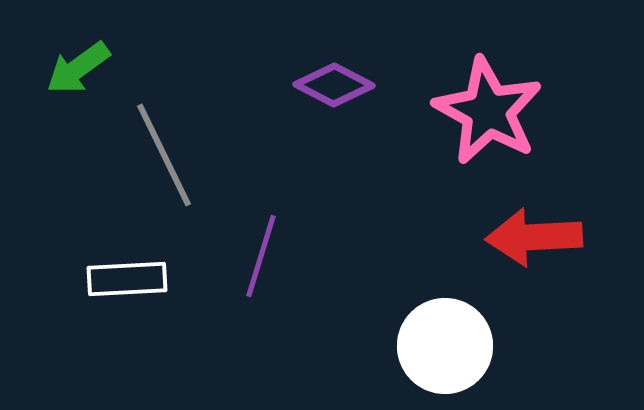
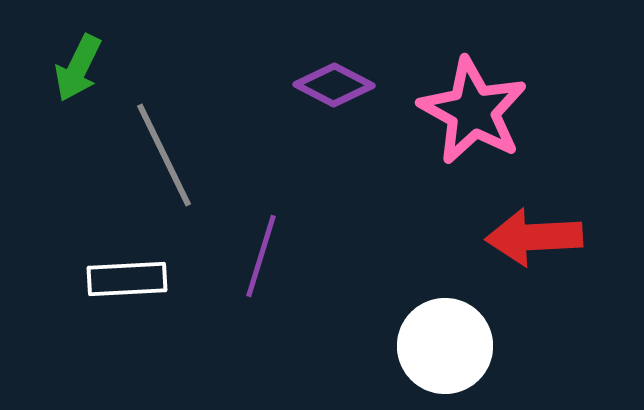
green arrow: rotated 28 degrees counterclockwise
pink star: moved 15 px left
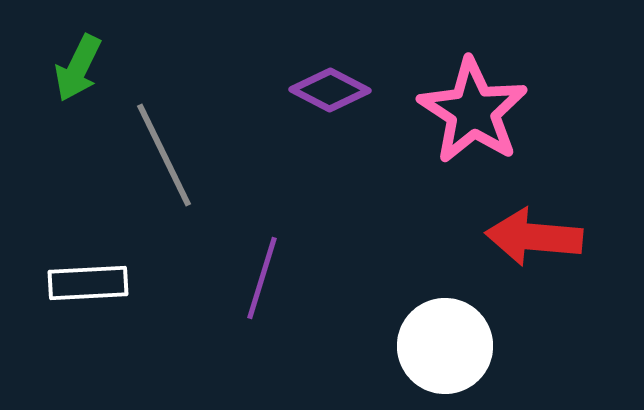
purple diamond: moved 4 px left, 5 px down
pink star: rotated 4 degrees clockwise
red arrow: rotated 8 degrees clockwise
purple line: moved 1 px right, 22 px down
white rectangle: moved 39 px left, 4 px down
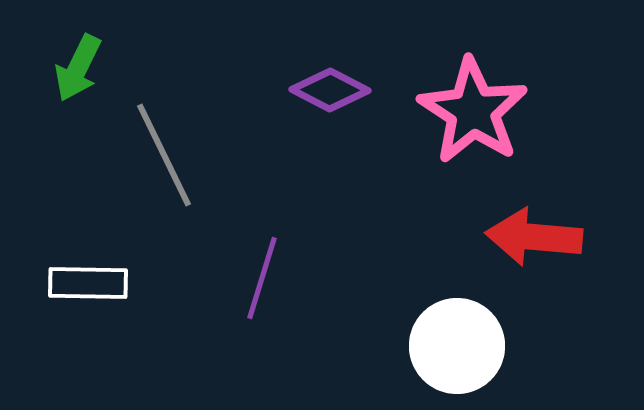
white rectangle: rotated 4 degrees clockwise
white circle: moved 12 px right
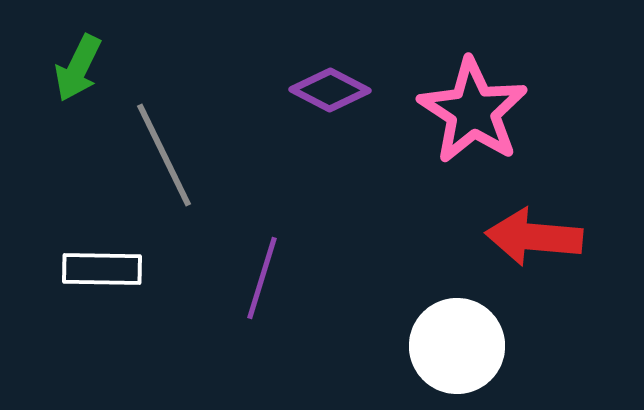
white rectangle: moved 14 px right, 14 px up
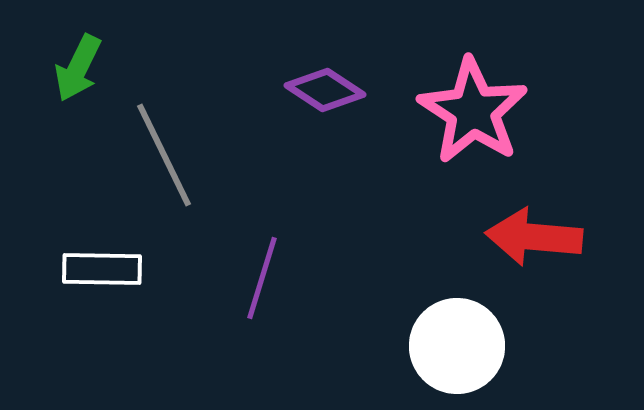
purple diamond: moved 5 px left; rotated 6 degrees clockwise
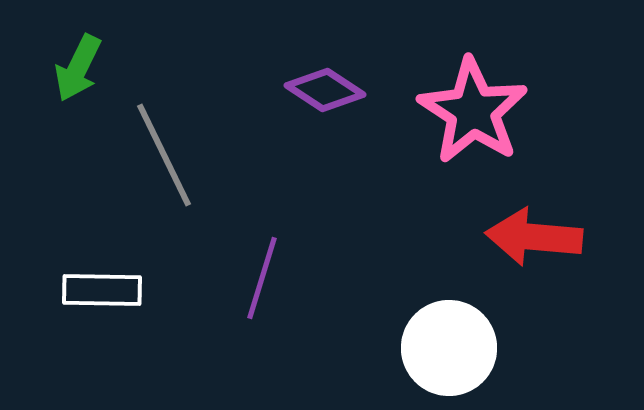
white rectangle: moved 21 px down
white circle: moved 8 px left, 2 px down
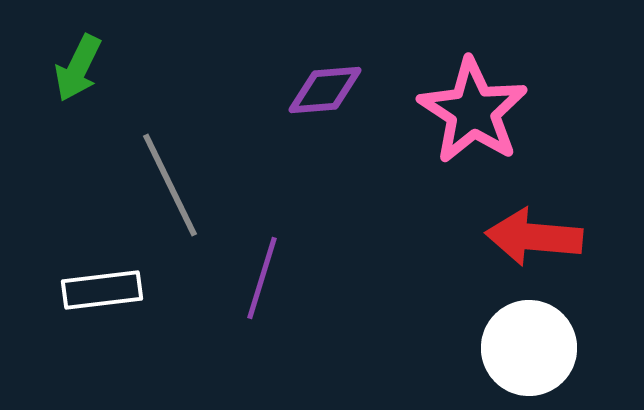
purple diamond: rotated 38 degrees counterclockwise
gray line: moved 6 px right, 30 px down
white rectangle: rotated 8 degrees counterclockwise
white circle: moved 80 px right
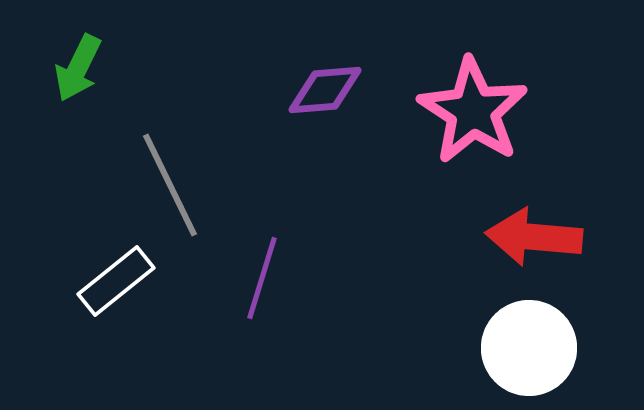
white rectangle: moved 14 px right, 9 px up; rotated 32 degrees counterclockwise
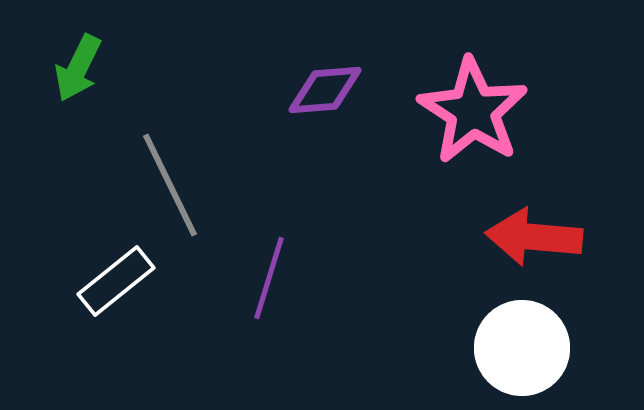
purple line: moved 7 px right
white circle: moved 7 px left
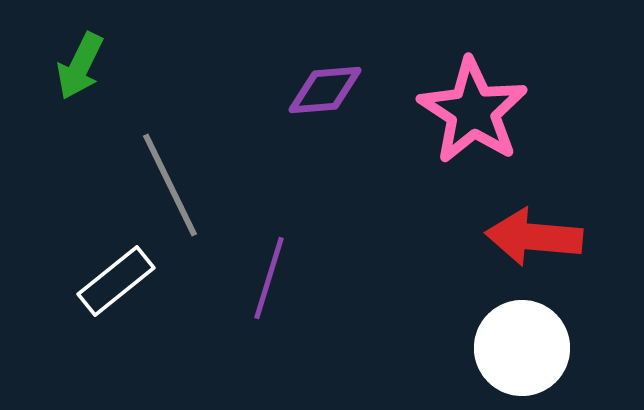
green arrow: moved 2 px right, 2 px up
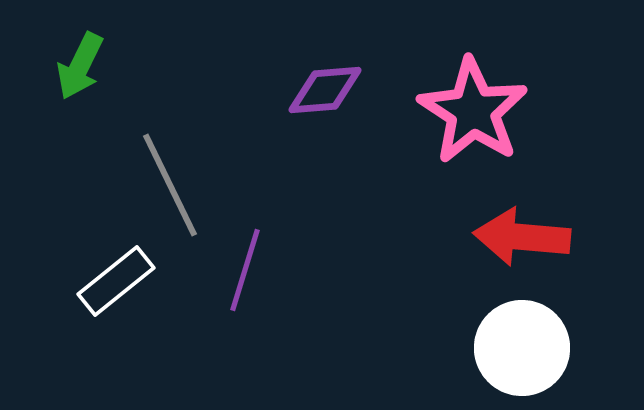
red arrow: moved 12 px left
purple line: moved 24 px left, 8 px up
